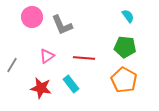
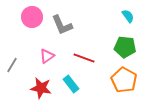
red line: rotated 15 degrees clockwise
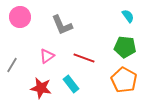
pink circle: moved 12 px left
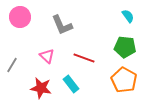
pink triangle: rotated 42 degrees counterclockwise
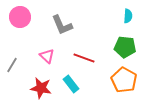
cyan semicircle: rotated 40 degrees clockwise
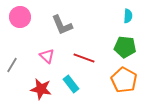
red star: moved 1 px down
